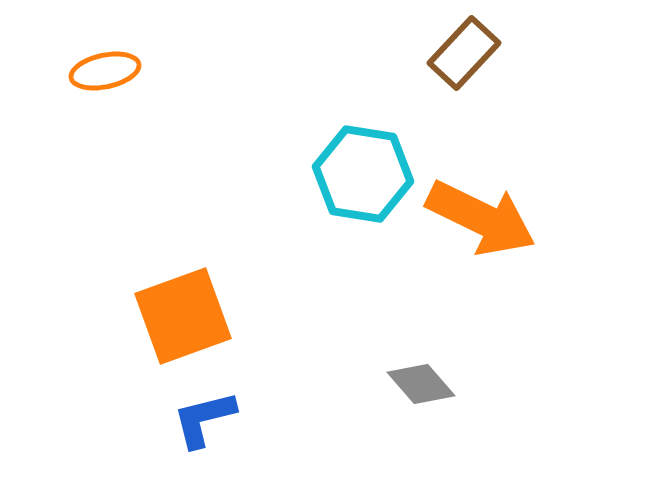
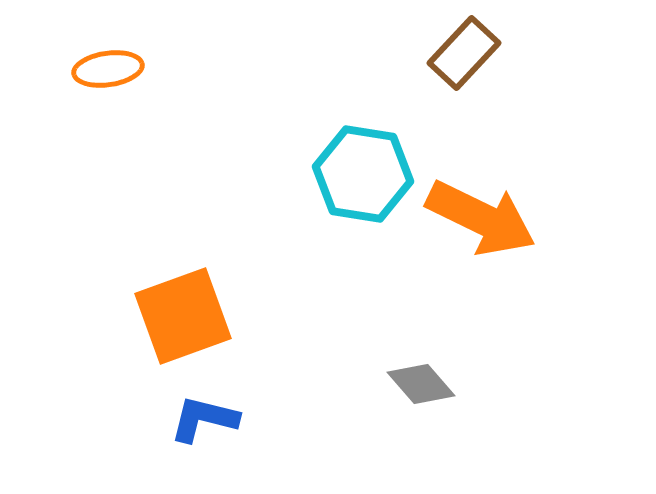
orange ellipse: moved 3 px right, 2 px up; rotated 4 degrees clockwise
blue L-shape: rotated 28 degrees clockwise
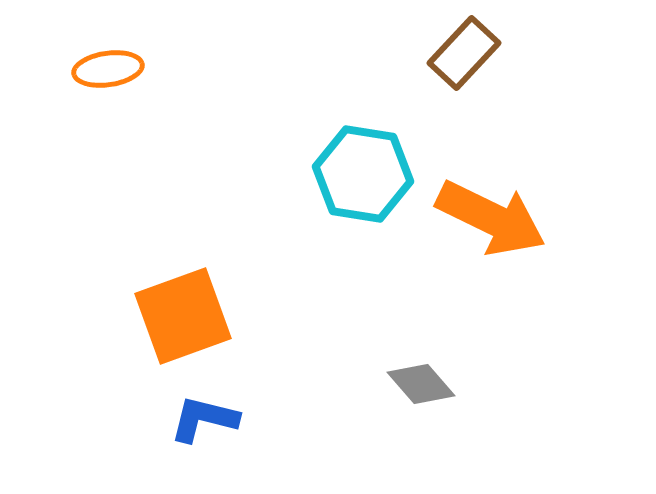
orange arrow: moved 10 px right
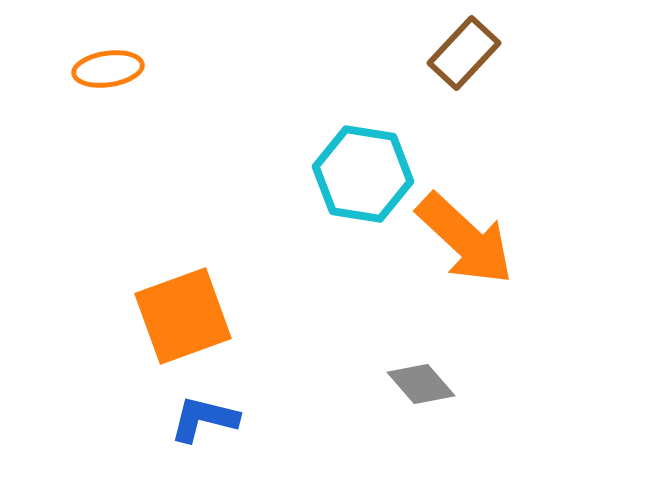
orange arrow: moved 26 px left, 21 px down; rotated 17 degrees clockwise
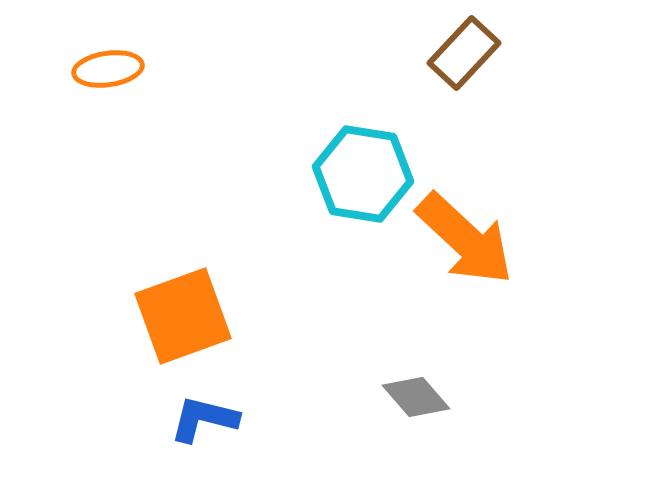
gray diamond: moved 5 px left, 13 px down
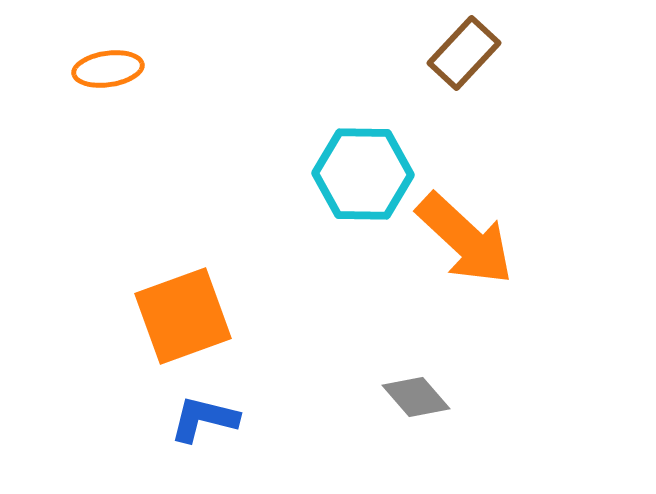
cyan hexagon: rotated 8 degrees counterclockwise
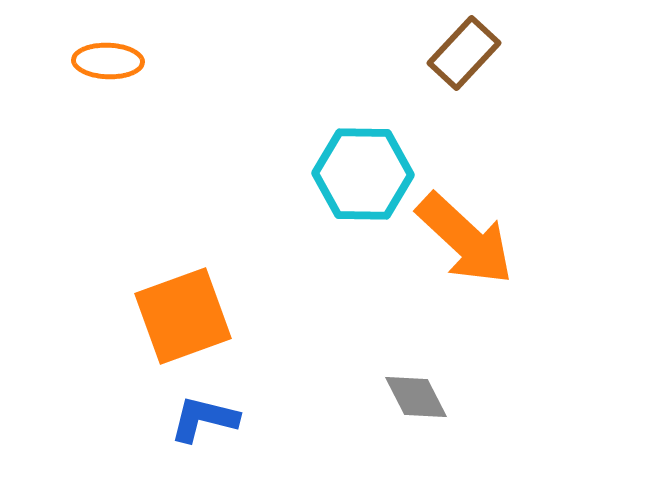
orange ellipse: moved 8 px up; rotated 10 degrees clockwise
gray diamond: rotated 14 degrees clockwise
